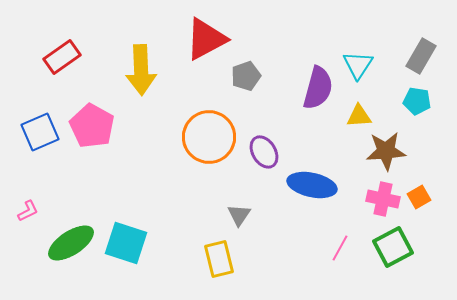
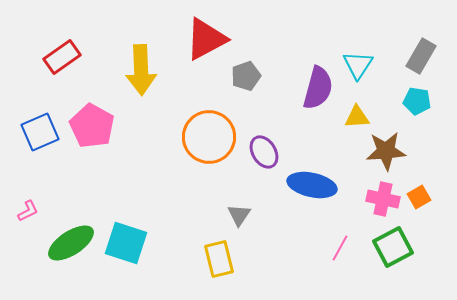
yellow triangle: moved 2 px left, 1 px down
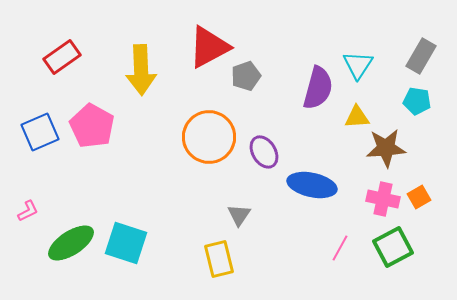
red triangle: moved 3 px right, 8 px down
brown star: moved 3 px up
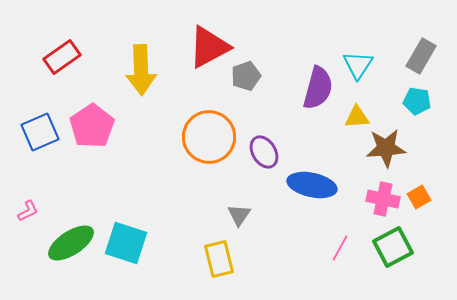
pink pentagon: rotated 9 degrees clockwise
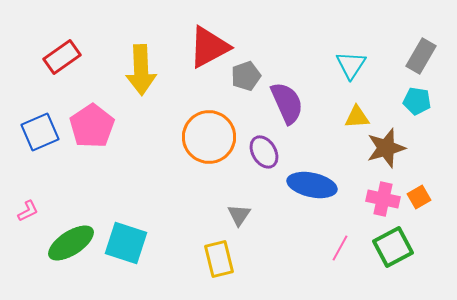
cyan triangle: moved 7 px left
purple semicircle: moved 31 px left, 15 px down; rotated 39 degrees counterclockwise
brown star: rotated 12 degrees counterclockwise
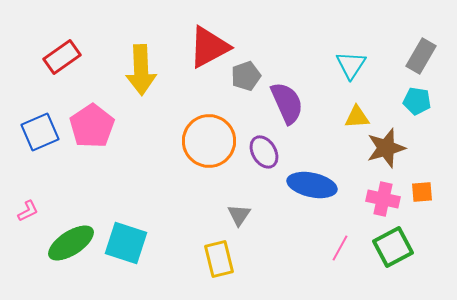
orange circle: moved 4 px down
orange square: moved 3 px right, 5 px up; rotated 25 degrees clockwise
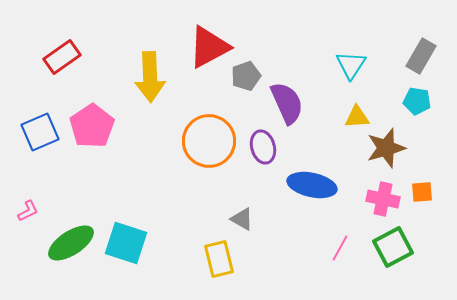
yellow arrow: moved 9 px right, 7 px down
purple ellipse: moved 1 px left, 5 px up; rotated 16 degrees clockwise
gray triangle: moved 3 px right, 4 px down; rotated 35 degrees counterclockwise
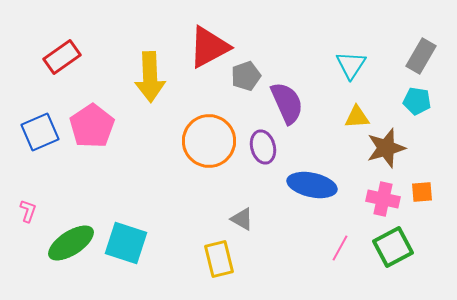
pink L-shape: rotated 45 degrees counterclockwise
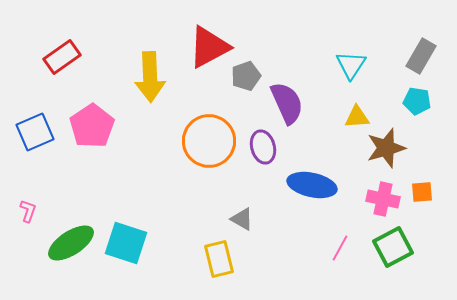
blue square: moved 5 px left
